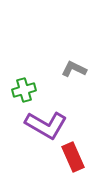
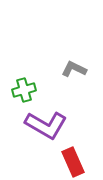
red rectangle: moved 5 px down
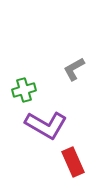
gray L-shape: rotated 55 degrees counterclockwise
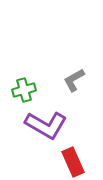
gray L-shape: moved 11 px down
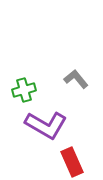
gray L-shape: moved 2 px right, 1 px up; rotated 80 degrees clockwise
red rectangle: moved 1 px left
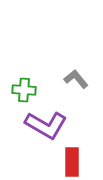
green cross: rotated 20 degrees clockwise
red rectangle: rotated 24 degrees clockwise
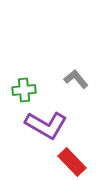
green cross: rotated 10 degrees counterclockwise
red rectangle: rotated 44 degrees counterclockwise
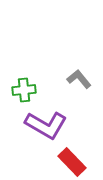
gray L-shape: moved 3 px right
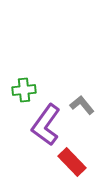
gray L-shape: moved 3 px right, 26 px down
purple L-shape: rotated 96 degrees clockwise
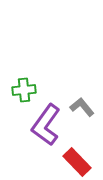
gray L-shape: moved 2 px down
red rectangle: moved 5 px right
